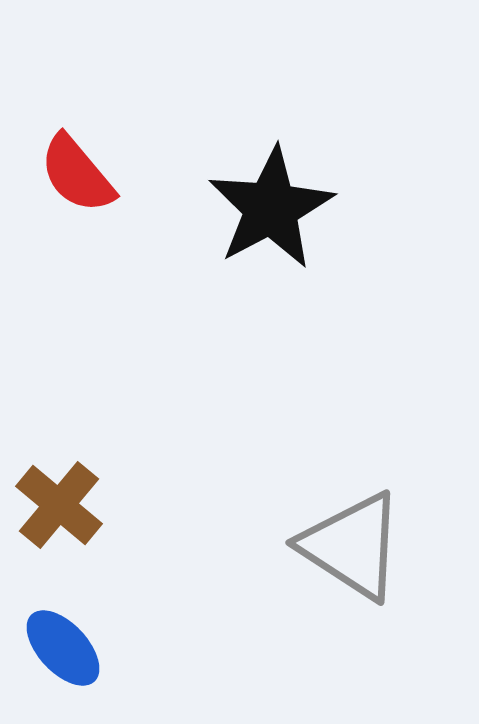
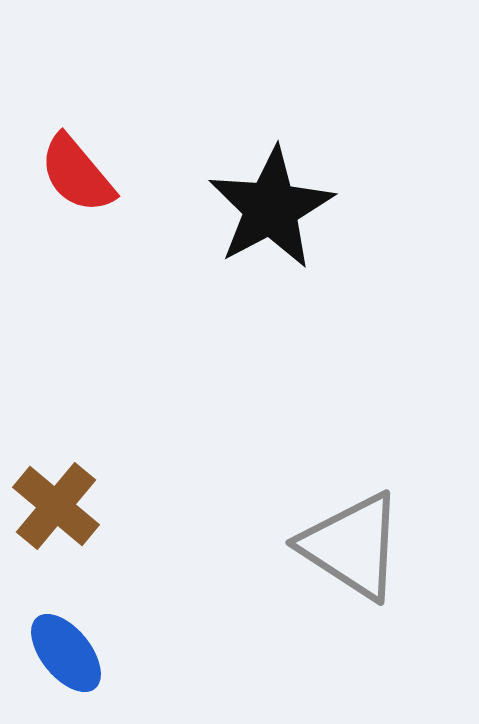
brown cross: moved 3 px left, 1 px down
blue ellipse: moved 3 px right, 5 px down; rotated 4 degrees clockwise
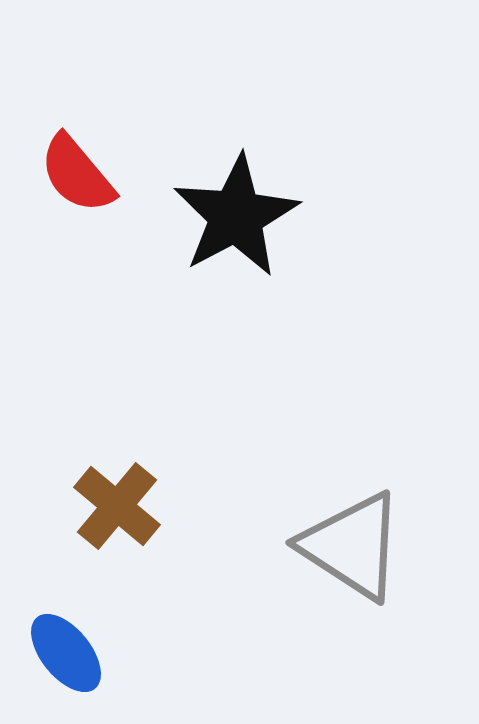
black star: moved 35 px left, 8 px down
brown cross: moved 61 px right
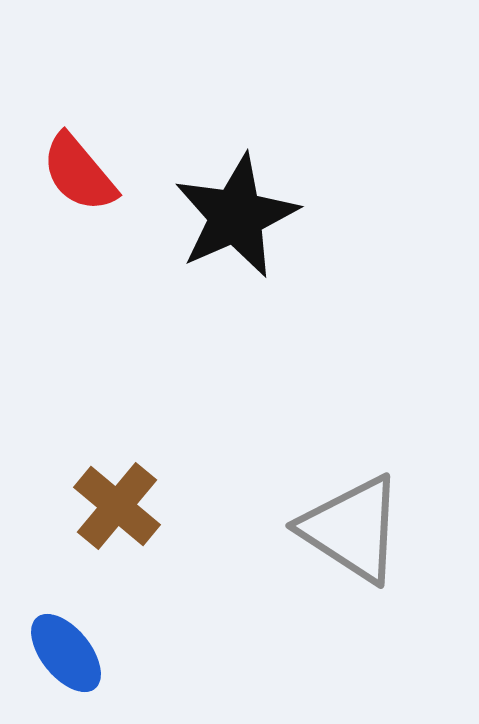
red semicircle: moved 2 px right, 1 px up
black star: rotated 4 degrees clockwise
gray triangle: moved 17 px up
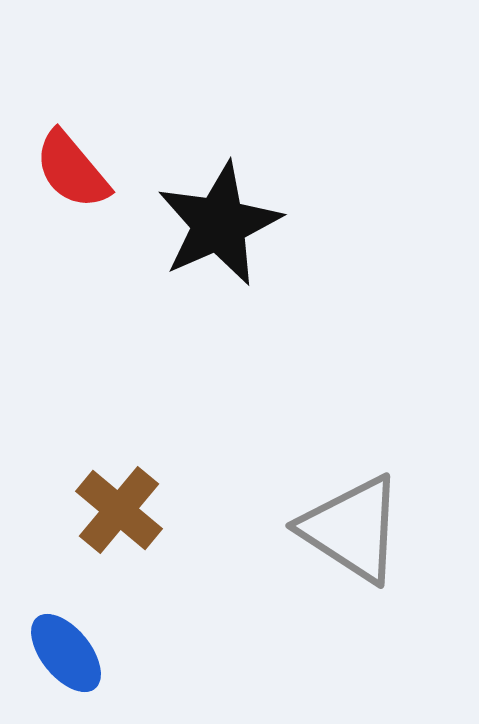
red semicircle: moved 7 px left, 3 px up
black star: moved 17 px left, 8 px down
brown cross: moved 2 px right, 4 px down
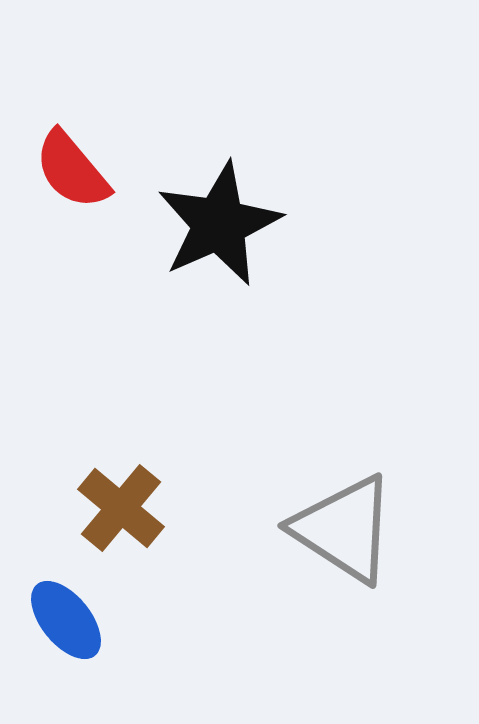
brown cross: moved 2 px right, 2 px up
gray triangle: moved 8 px left
blue ellipse: moved 33 px up
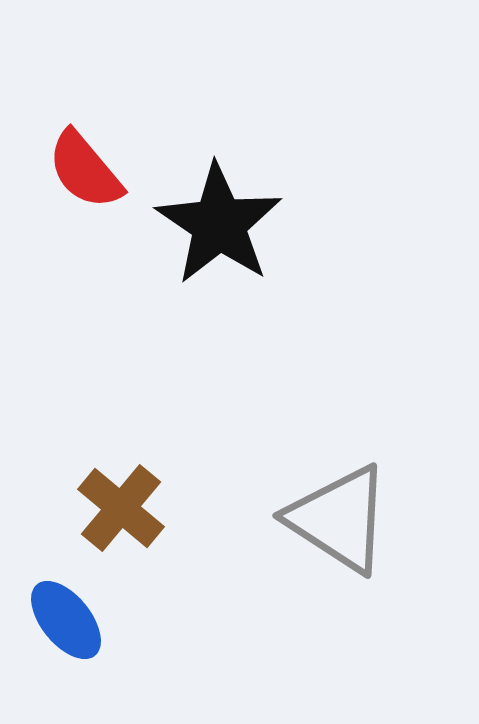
red semicircle: moved 13 px right
black star: rotated 14 degrees counterclockwise
gray triangle: moved 5 px left, 10 px up
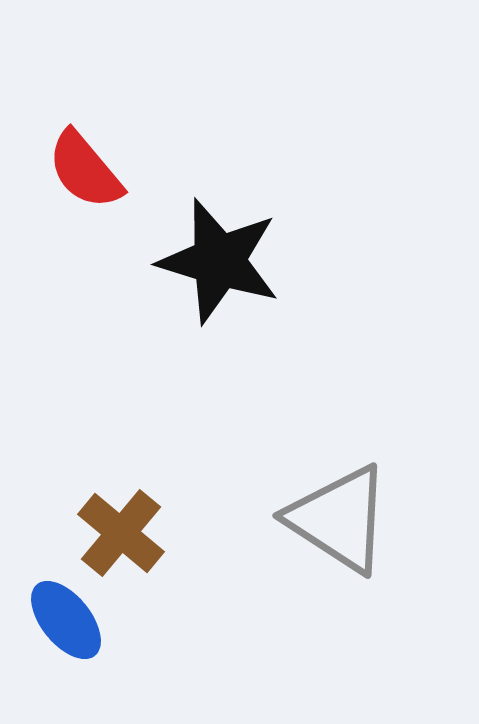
black star: moved 37 px down; rotated 17 degrees counterclockwise
brown cross: moved 25 px down
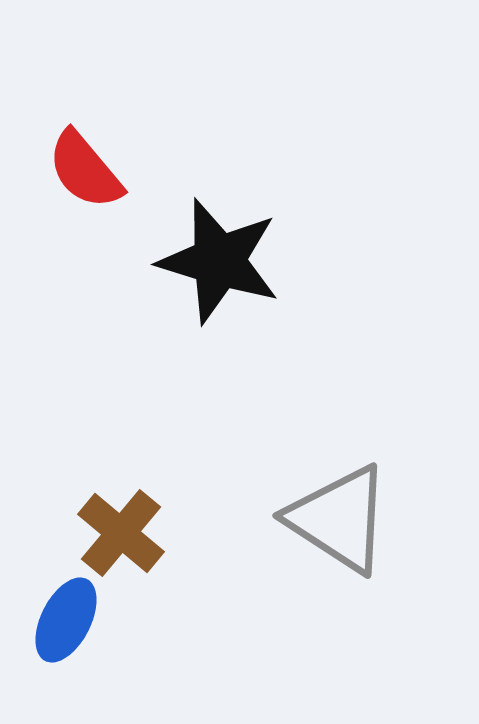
blue ellipse: rotated 66 degrees clockwise
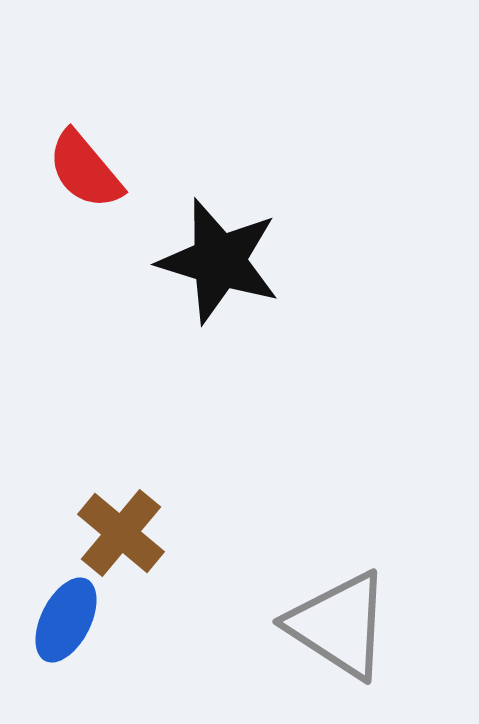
gray triangle: moved 106 px down
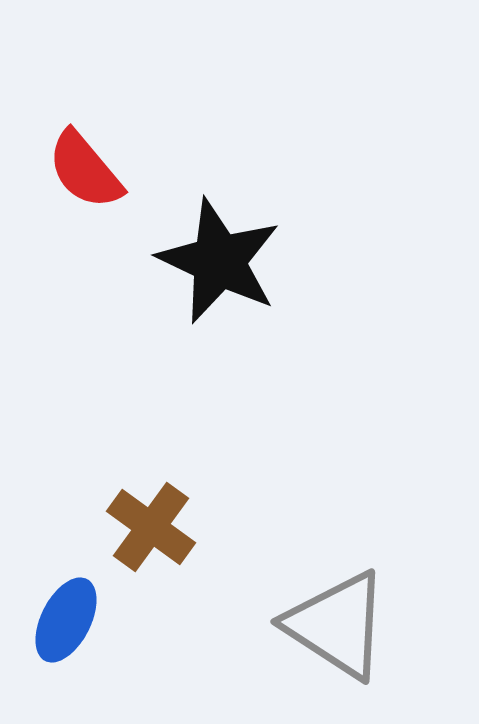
black star: rotated 8 degrees clockwise
brown cross: moved 30 px right, 6 px up; rotated 4 degrees counterclockwise
gray triangle: moved 2 px left
